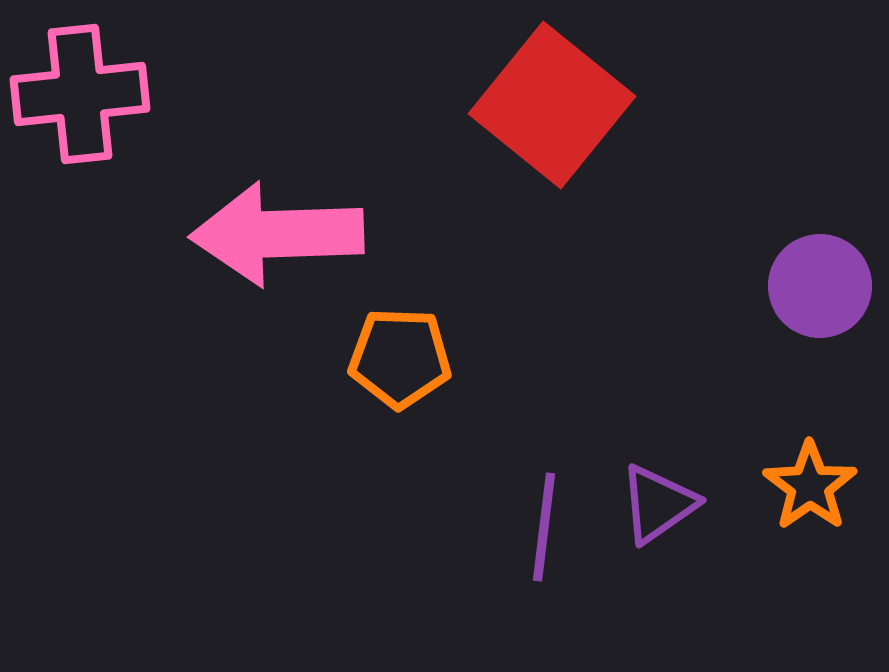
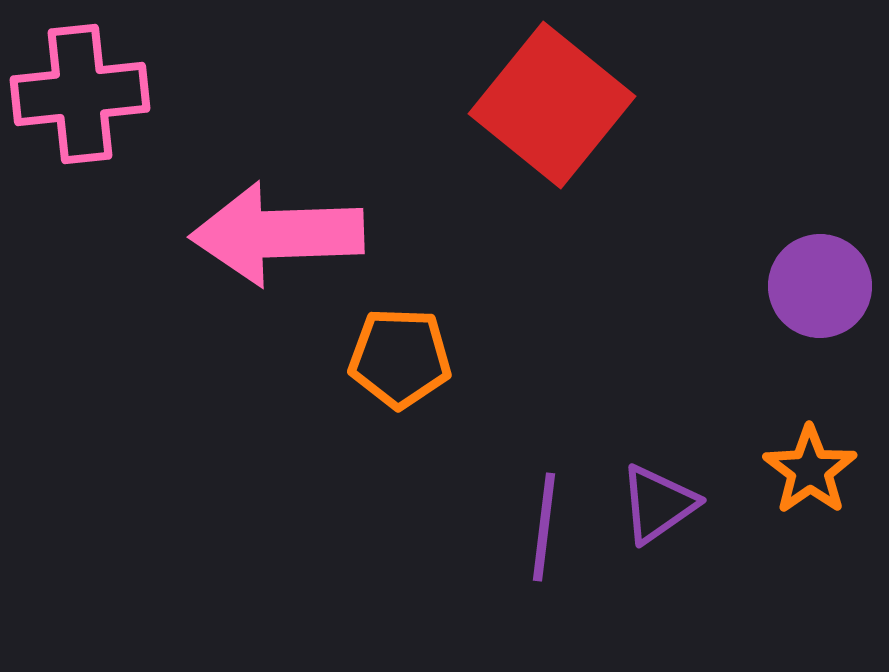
orange star: moved 16 px up
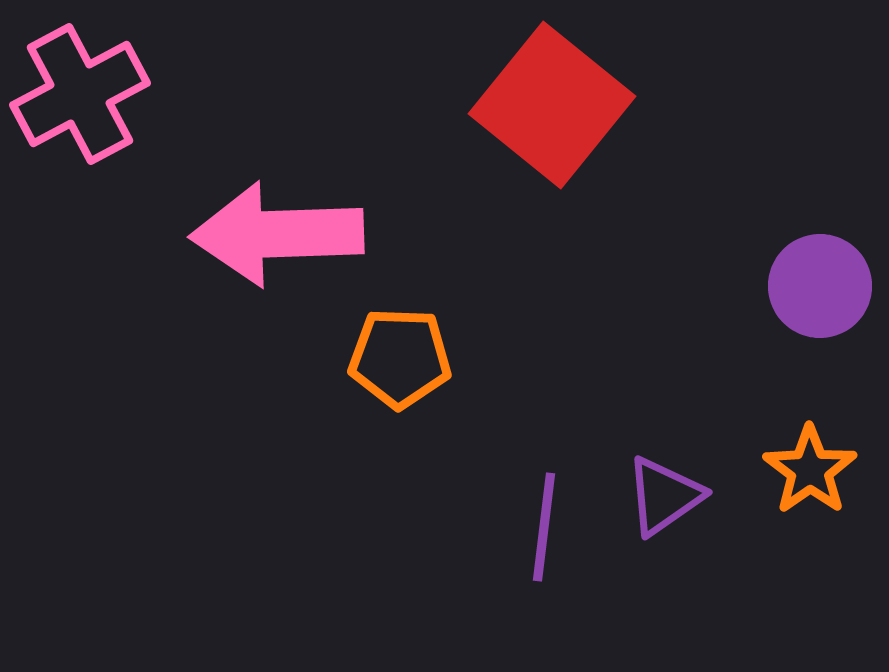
pink cross: rotated 22 degrees counterclockwise
purple triangle: moved 6 px right, 8 px up
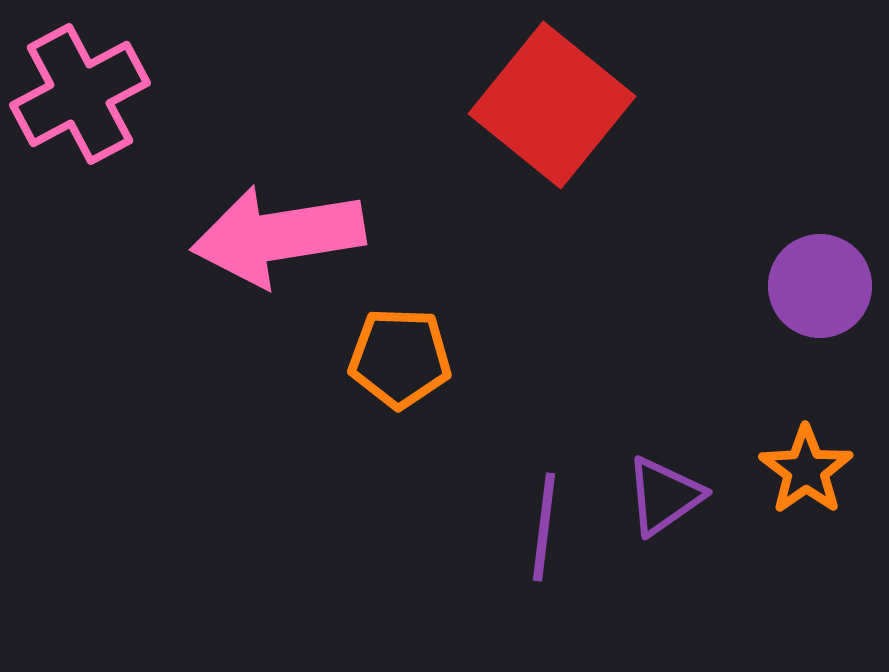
pink arrow: moved 1 px right, 2 px down; rotated 7 degrees counterclockwise
orange star: moved 4 px left
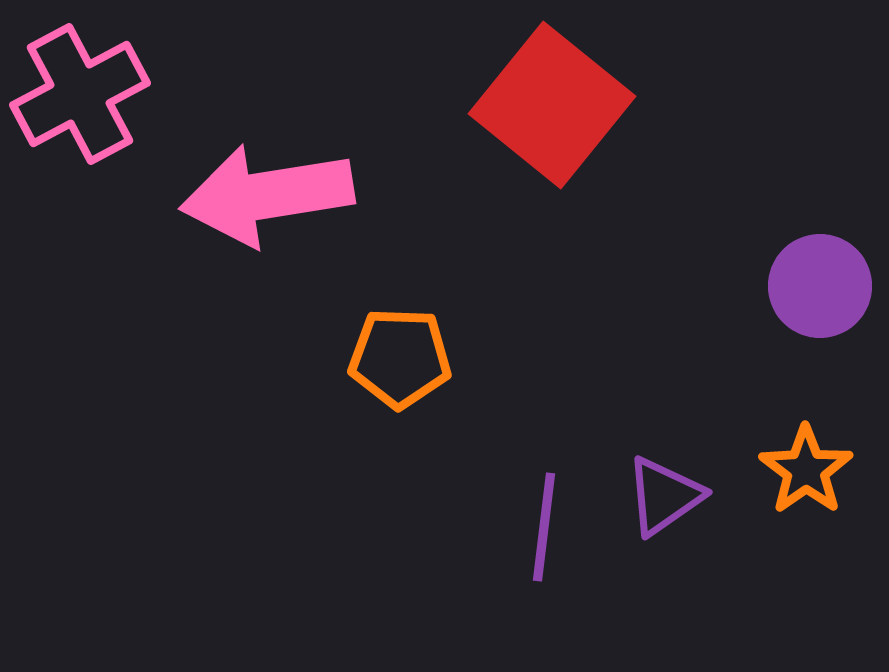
pink arrow: moved 11 px left, 41 px up
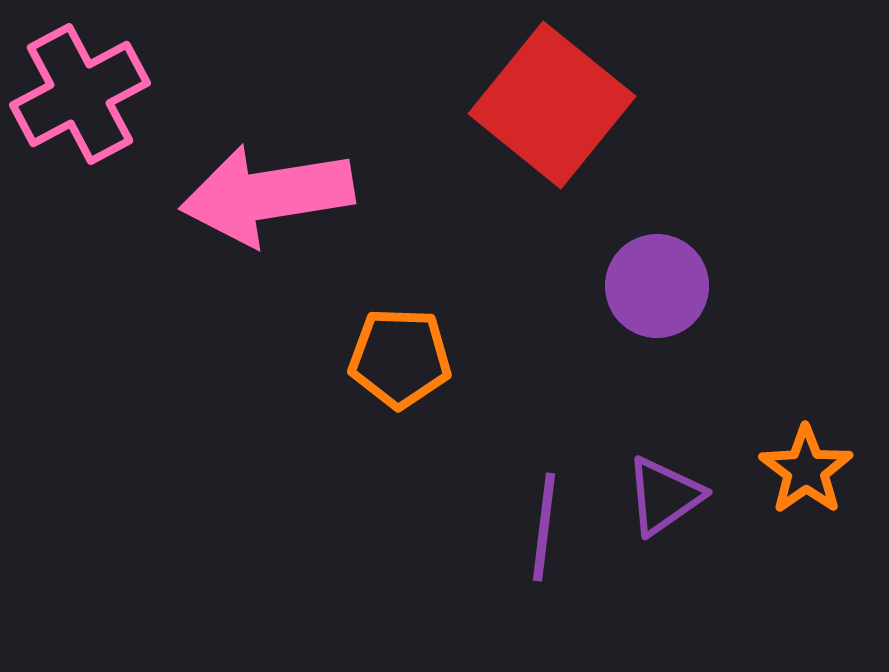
purple circle: moved 163 px left
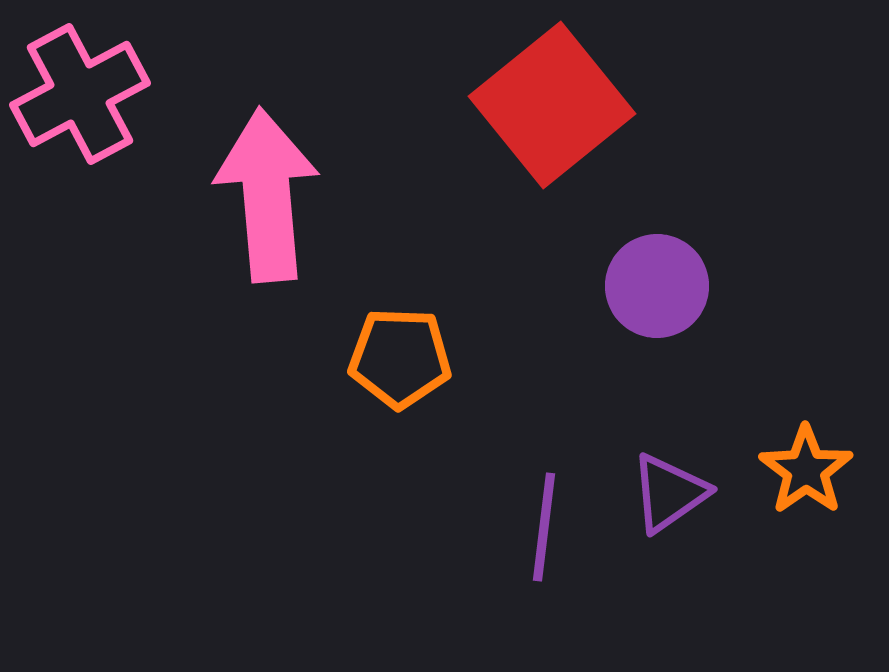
red square: rotated 12 degrees clockwise
pink arrow: rotated 94 degrees clockwise
purple triangle: moved 5 px right, 3 px up
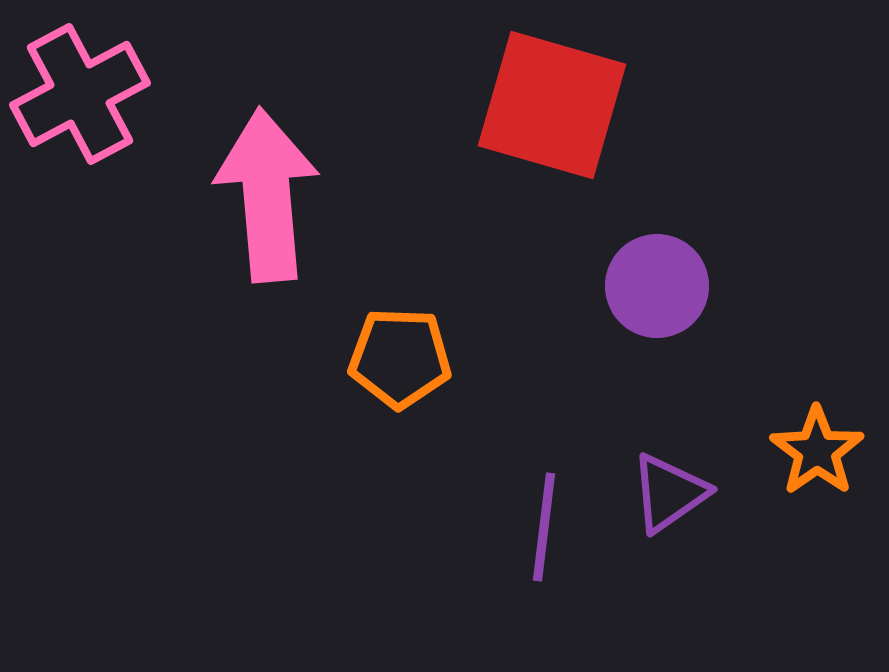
red square: rotated 35 degrees counterclockwise
orange star: moved 11 px right, 19 px up
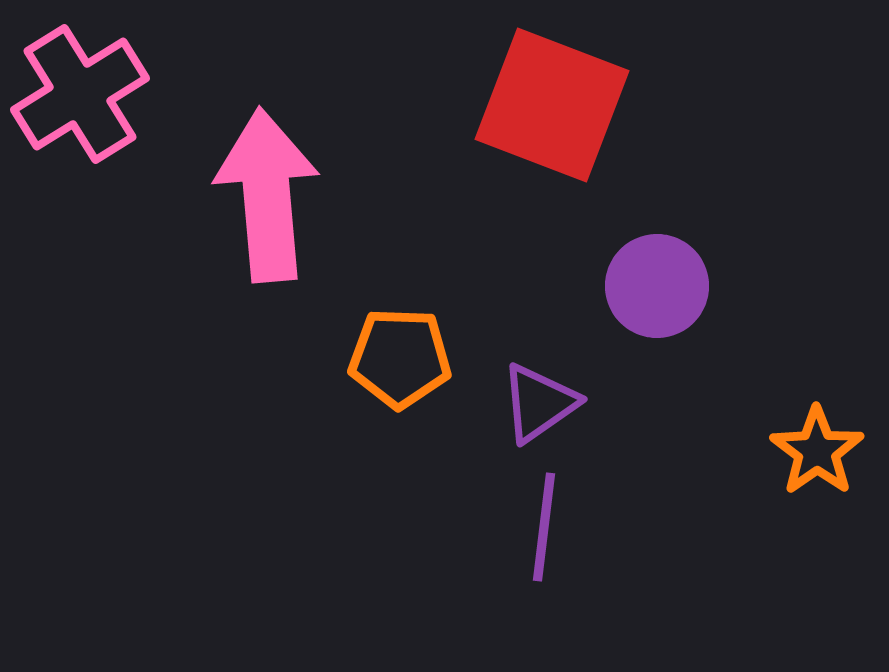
pink cross: rotated 4 degrees counterclockwise
red square: rotated 5 degrees clockwise
purple triangle: moved 130 px left, 90 px up
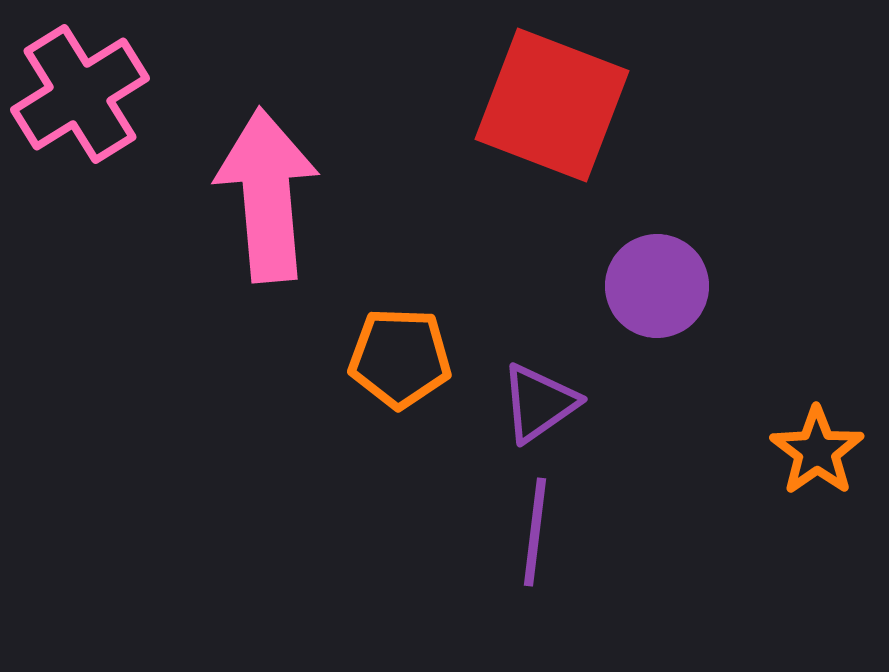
purple line: moved 9 px left, 5 px down
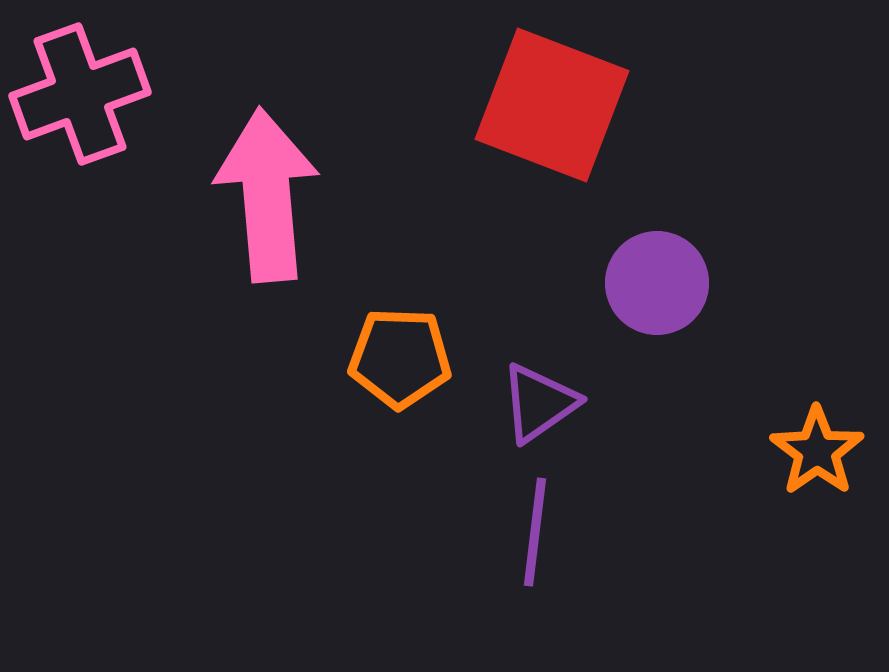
pink cross: rotated 12 degrees clockwise
purple circle: moved 3 px up
